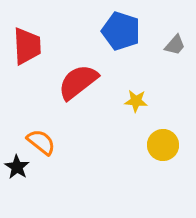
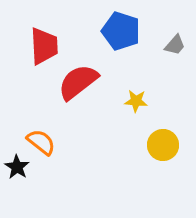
red trapezoid: moved 17 px right
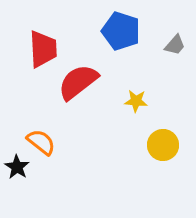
red trapezoid: moved 1 px left, 3 px down
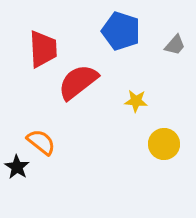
yellow circle: moved 1 px right, 1 px up
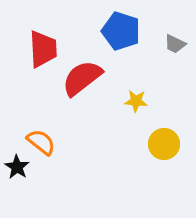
gray trapezoid: moved 1 px up; rotated 75 degrees clockwise
red semicircle: moved 4 px right, 4 px up
